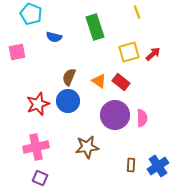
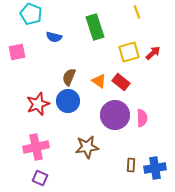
red arrow: moved 1 px up
blue cross: moved 3 px left, 2 px down; rotated 25 degrees clockwise
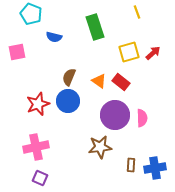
brown star: moved 13 px right
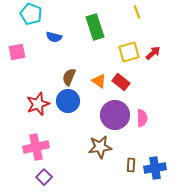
purple square: moved 4 px right, 1 px up; rotated 21 degrees clockwise
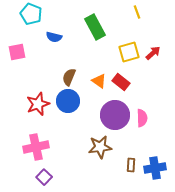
green rectangle: rotated 10 degrees counterclockwise
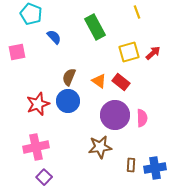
blue semicircle: rotated 147 degrees counterclockwise
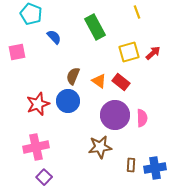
brown semicircle: moved 4 px right, 1 px up
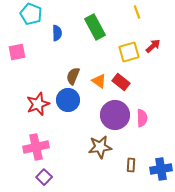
blue semicircle: moved 3 px right, 4 px up; rotated 42 degrees clockwise
red arrow: moved 7 px up
blue circle: moved 1 px up
blue cross: moved 6 px right, 1 px down
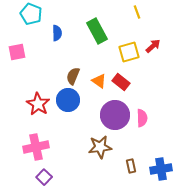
green rectangle: moved 2 px right, 4 px down
red star: rotated 20 degrees counterclockwise
brown rectangle: moved 1 px down; rotated 16 degrees counterclockwise
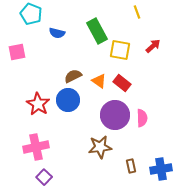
blue semicircle: rotated 105 degrees clockwise
yellow square: moved 9 px left, 2 px up; rotated 25 degrees clockwise
brown semicircle: rotated 42 degrees clockwise
red rectangle: moved 1 px right, 1 px down
